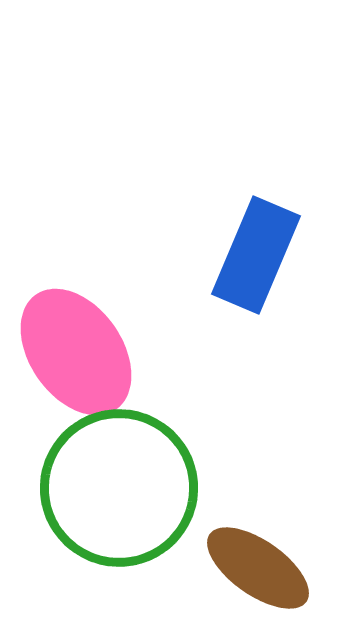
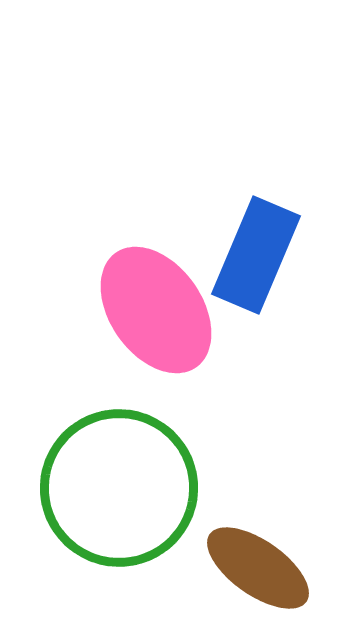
pink ellipse: moved 80 px right, 42 px up
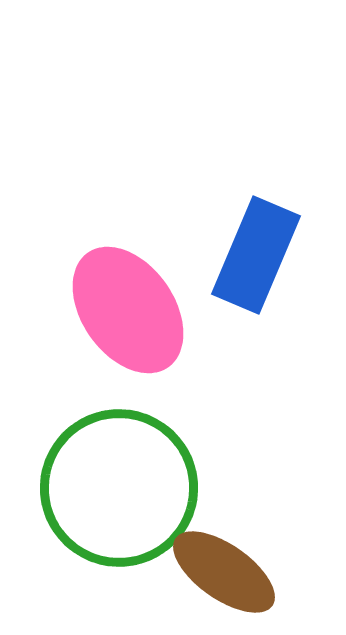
pink ellipse: moved 28 px left
brown ellipse: moved 34 px left, 4 px down
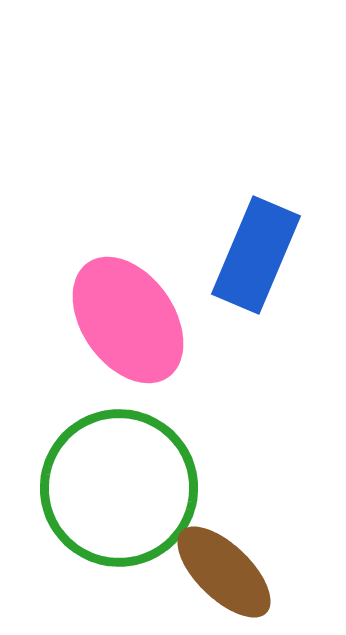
pink ellipse: moved 10 px down
brown ellipse: rotated 9 degrees clockwise
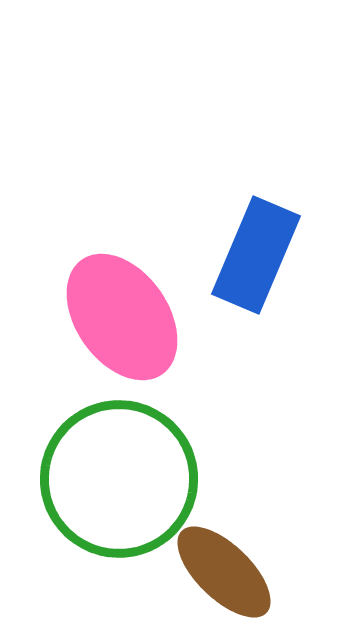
pink ellipse: moved 6 px left, 3 px up
green circle: moved 9 px up
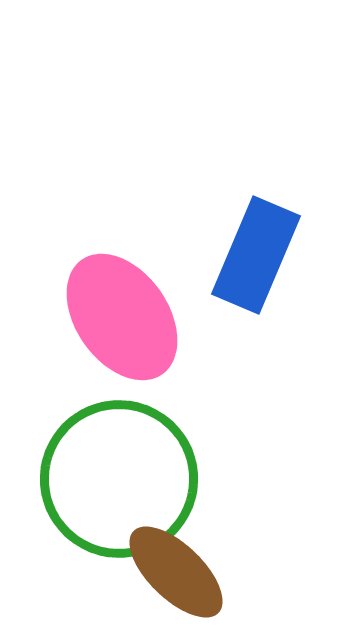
brown ellipse: moved 48 px left
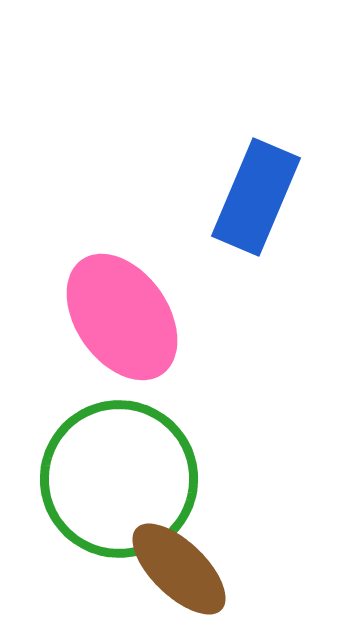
blue rectangle: moved 58 px up
brown ellipse: moved 3 px right, 3 px up
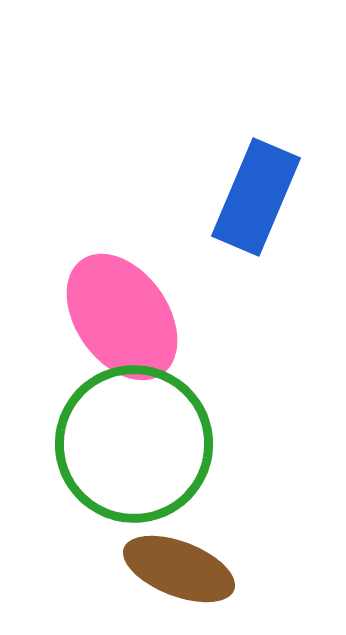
green circle: moved 15 px right, 35 px up
brown ellipse: rotated 23 degrees counterclockwise
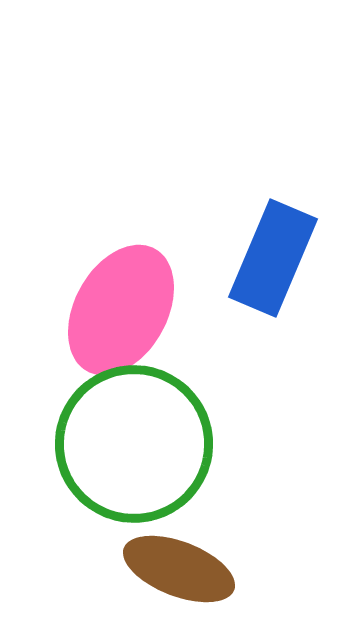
blue rectangle: moved 17 px right, 61 px down
pink ellipse: moved 1 px left, 7 px up; rotated 64 degrees clockwise
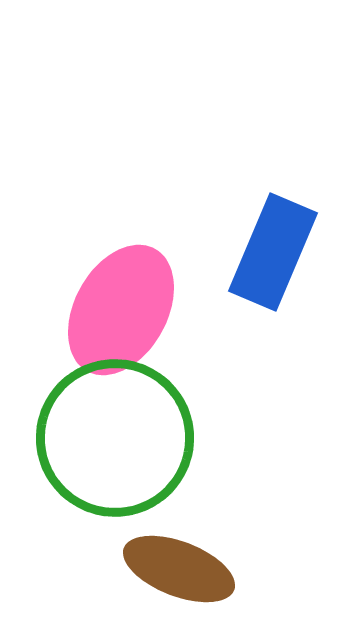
blue rectangle: moved 6 px up
green circle: moved 19 px left, 6 px up
